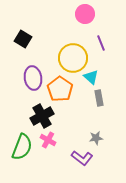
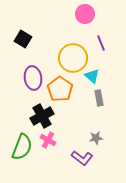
cyan triangle: moved 1 px right, 1 px up
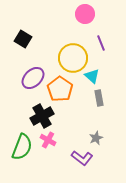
purple ellipse: rotated 55 degrees clockwise
gray star: rotated 16 degrees counterclockwise
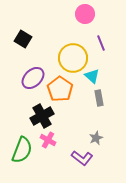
green semicircle: moved 3 px down
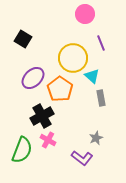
gray rectangle: moved 2 px right
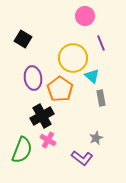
pink circle: moved 2 px down
purple ellipse: rotated 55 degrees counterclockwise
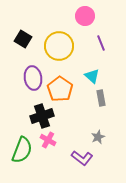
yellow circle: moved 14 px left, 12 px up
black cross: rotated 10 degrees clockwise
gray star: moved 2 px right, 1 px up
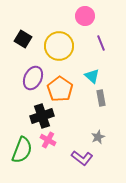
purple ellipse: rotated 35 degrees clockwise
